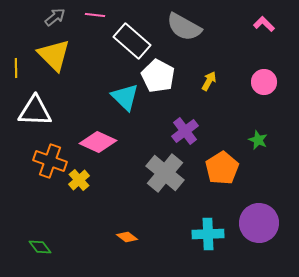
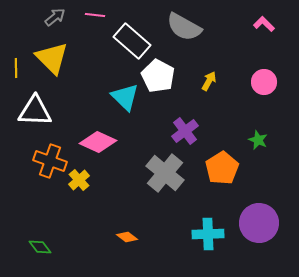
yellow triangle: moved 2 px left, 3 px down
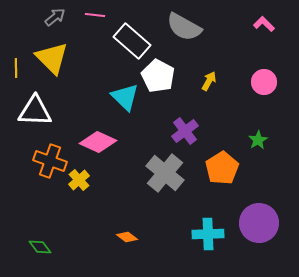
green star: rotated 18 degrees clockwise
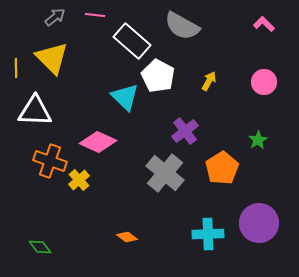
gray semicircle: moved 2 px left, 1 px up
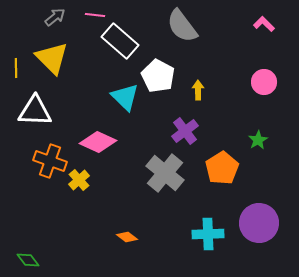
gray semicircle: rotated 24 degrees clockwise
white rectangle: moved 12 px left
yellow arrow: moved 11 px left, 9 px down; rotated 30 degrees counterclockwise
green diamond: moved 12 px left, 13 px down
